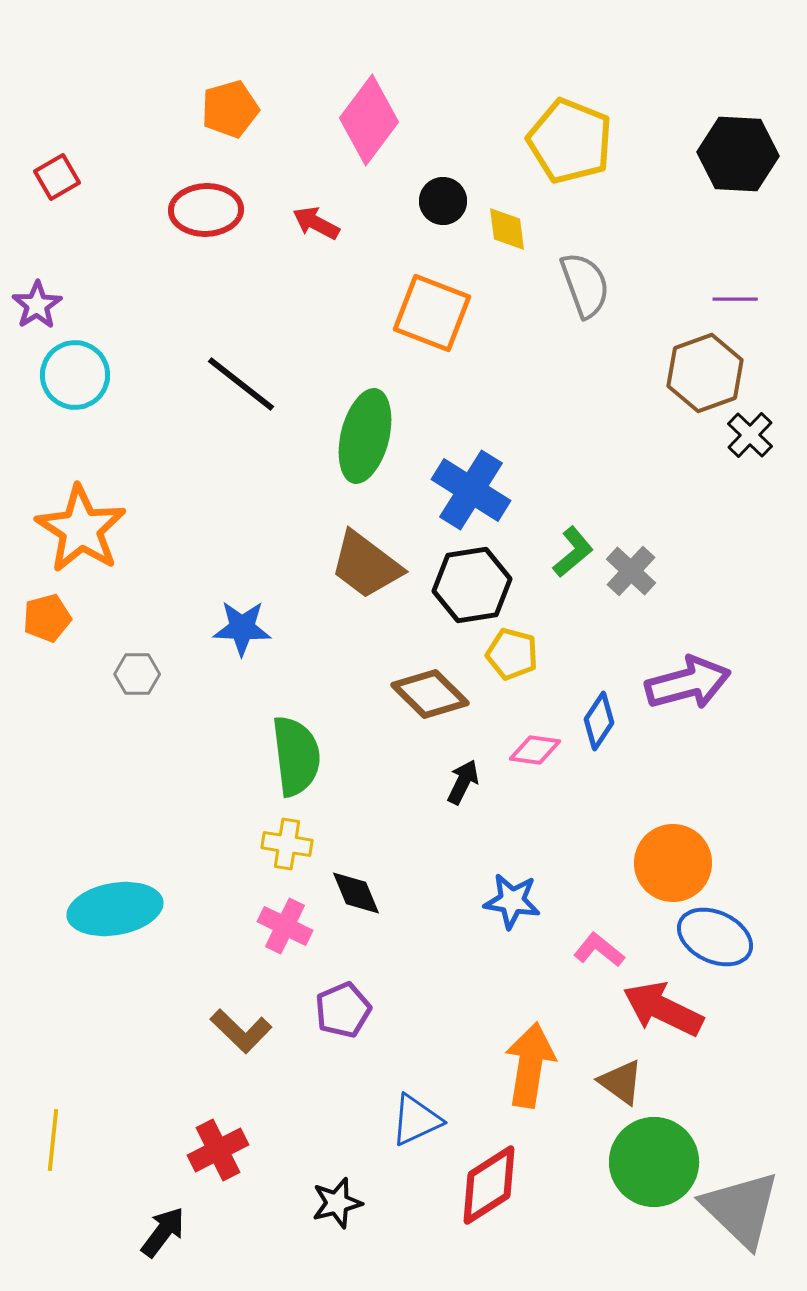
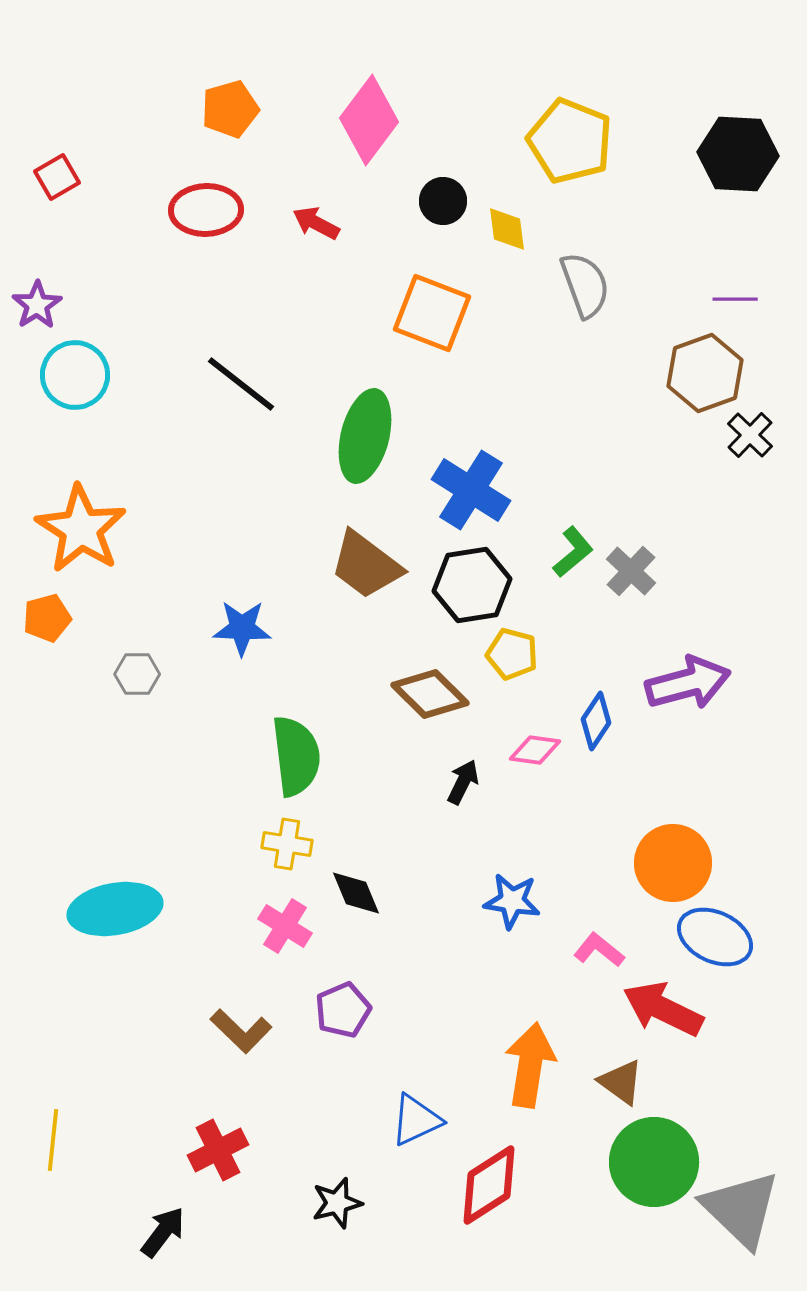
blue diamond at (599, 721): moved 3 px left
pink cross at (285, 926): rotated 6 degrees clockwise
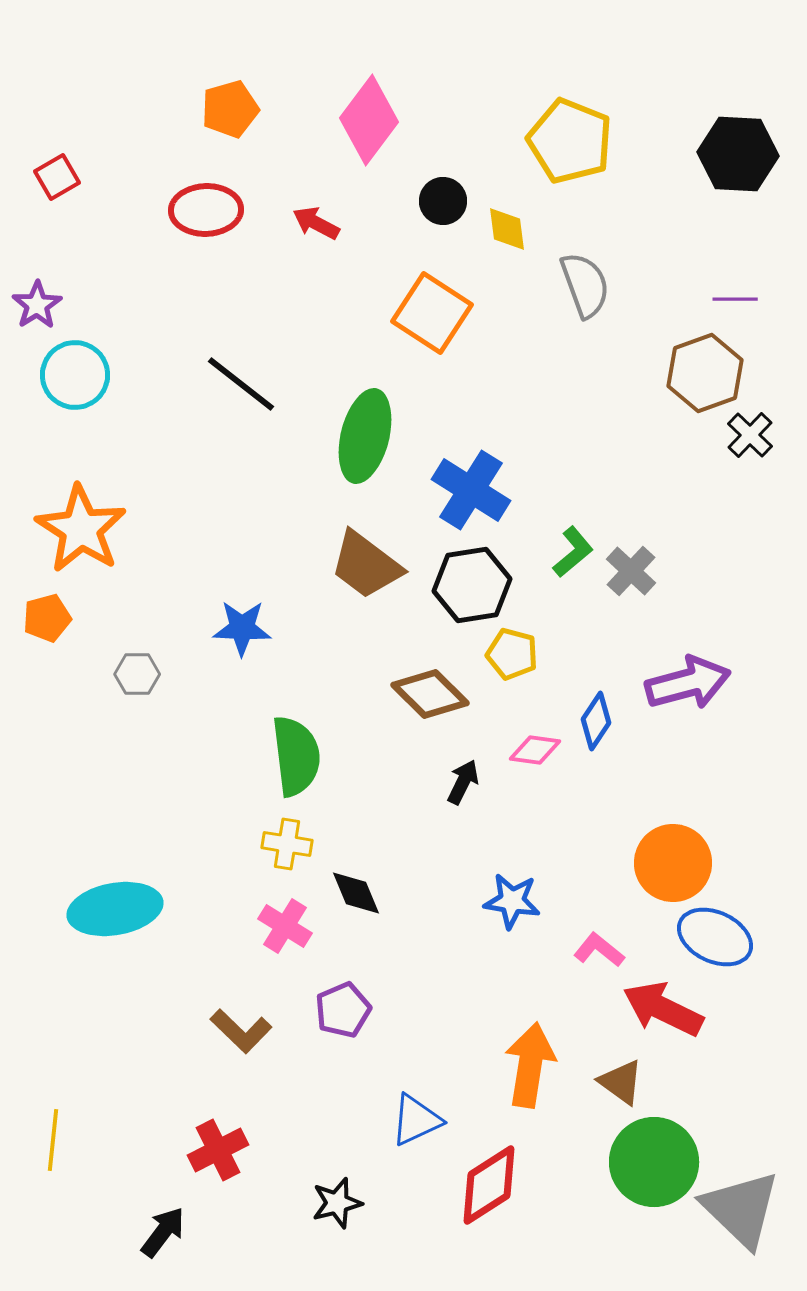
orange square at (432, 313): rotated 12 degrees clockwise
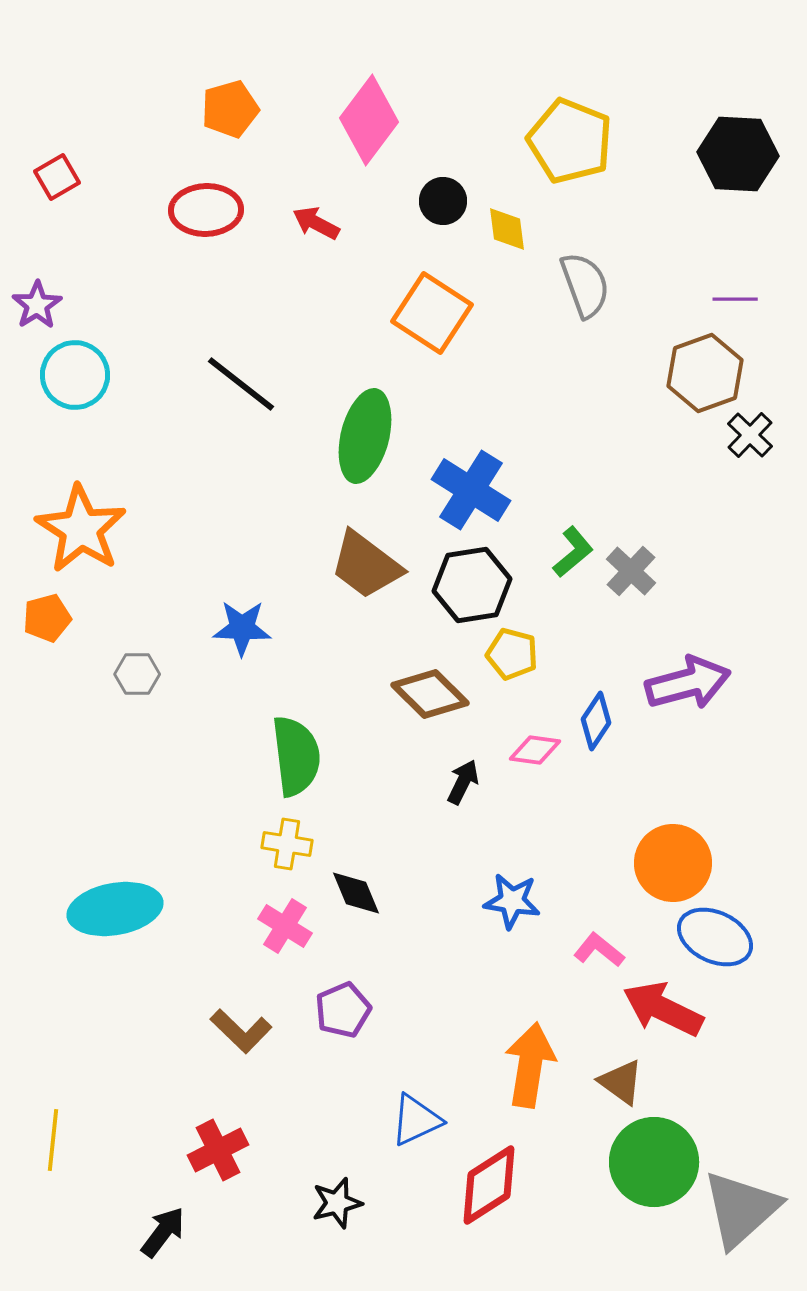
gray triangle at (741, 1209): rotated 34 degrees clockwise
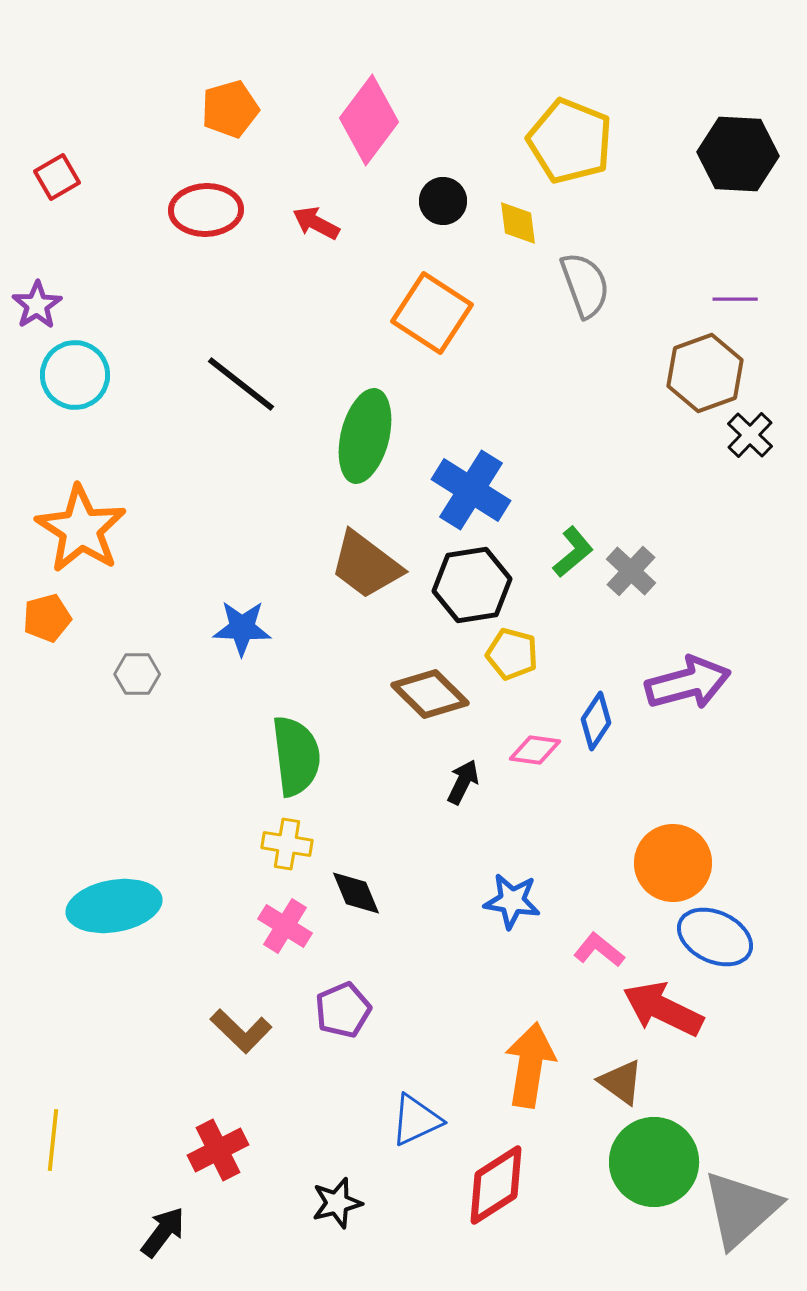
yellow diamond at (507, 229): moved 11 px right, 6 px up
cyan ellipse at (115, 909): moved 1 px left, 3 px up
red diamond at (489, 1185): moved 7 px right
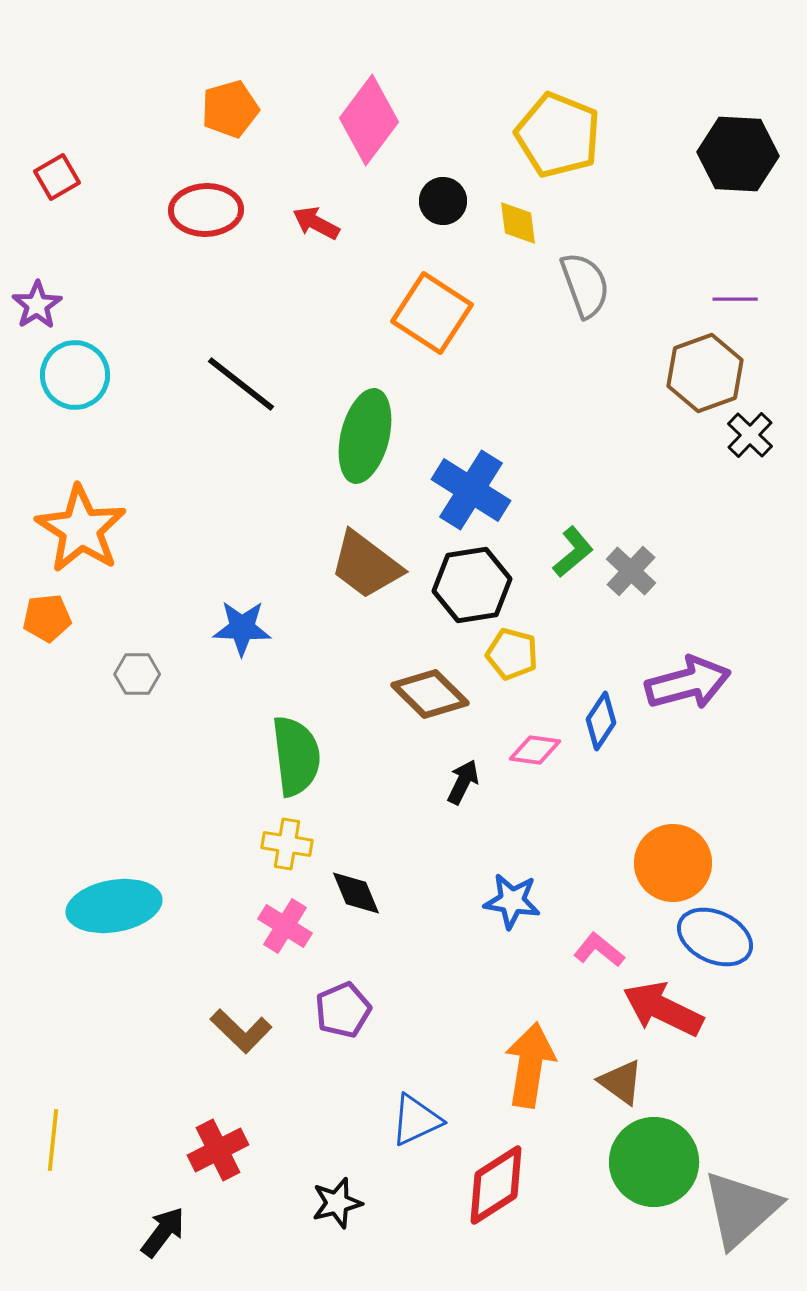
yellow pentagon at (570, 141): moved 12 px left, 6 px up
orange pentagon at (47, 618): rotated 9 degrees clockwise
blue diamond at (596, 721): moved 5 px right
